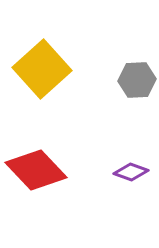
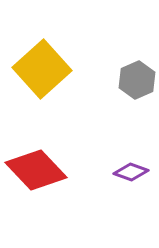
gray hexagon: rotated 21 degrees counterclockwise
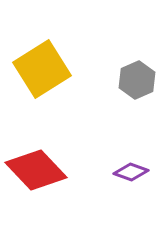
yellow square: rotated 10 degrees clockwise
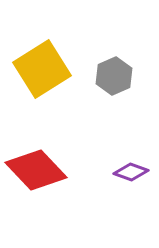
gray hexagon: moved 23 px left, 4 px up
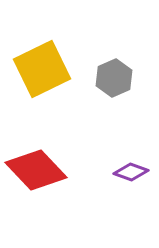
yellow square: rotated 6 degrees clockwise
gray hexagon: moved 2 px down
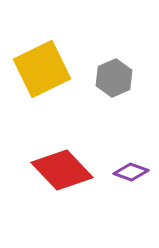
red diamond: moved 26 px right
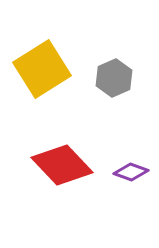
yellow square: rotated 6 degrees counterclockwise
red diamond: moved 5 px up
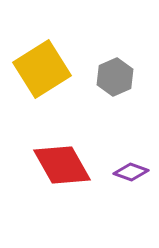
gray hexagon: moved 1 px right, 1 px up
red diamond: rotated 14 degrees clockwise
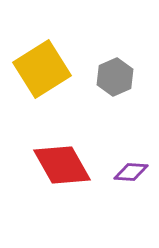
purple diamond: rotated 16 degrees counterclockwise
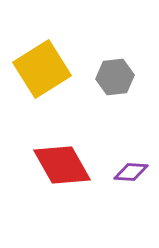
gray hexagon: rotated 18 degrees clockwise
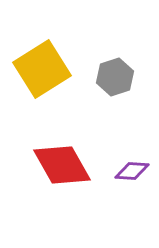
gray hexagon: rotated 12 degrees counterclockwise
purple diamond: moved 1 px right, 1 px up
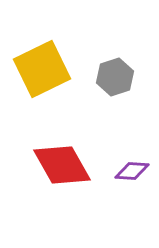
yellow square: rotated 6 degrees clockwise
